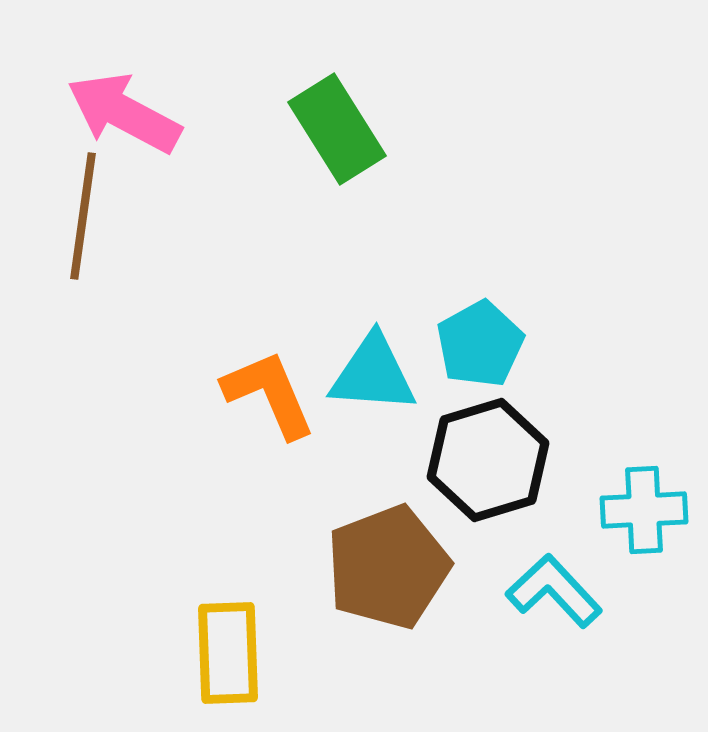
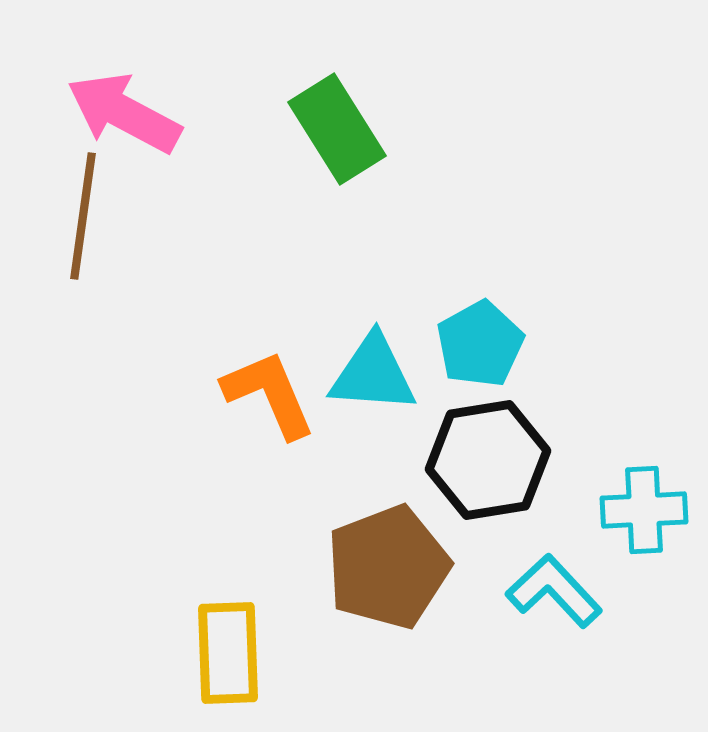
black hexagon: rotated 8 degrees clockwise
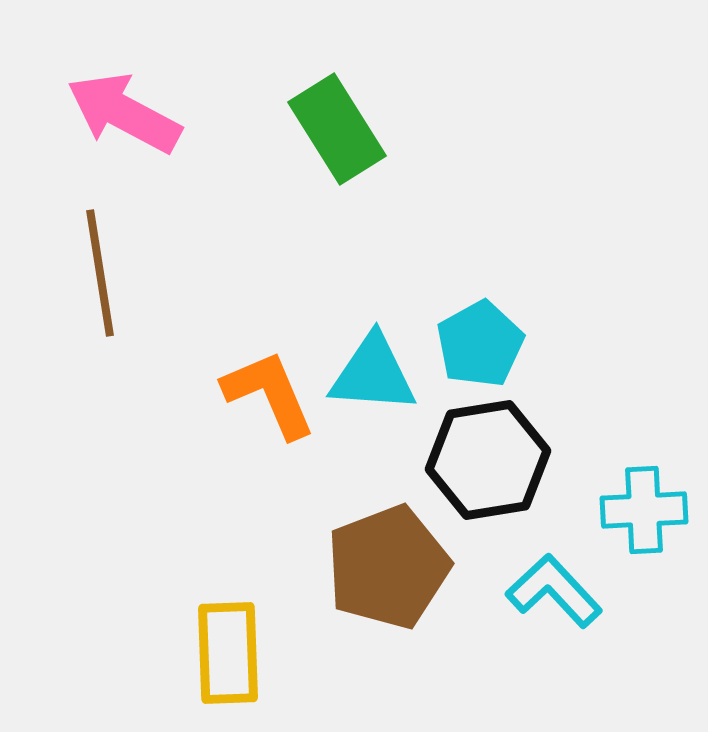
brown line: moved 17 px right, 57 px down; rotated 17 degrees counterclockwise
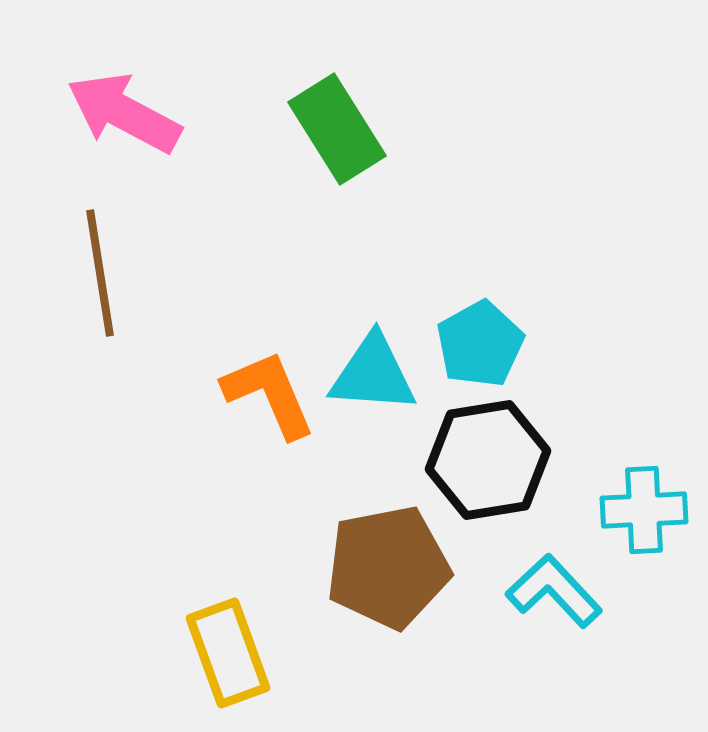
brown pentagon: rotated 10 degrees clockwise
yellow rectangle: rotated 18 degrees counterclockwise
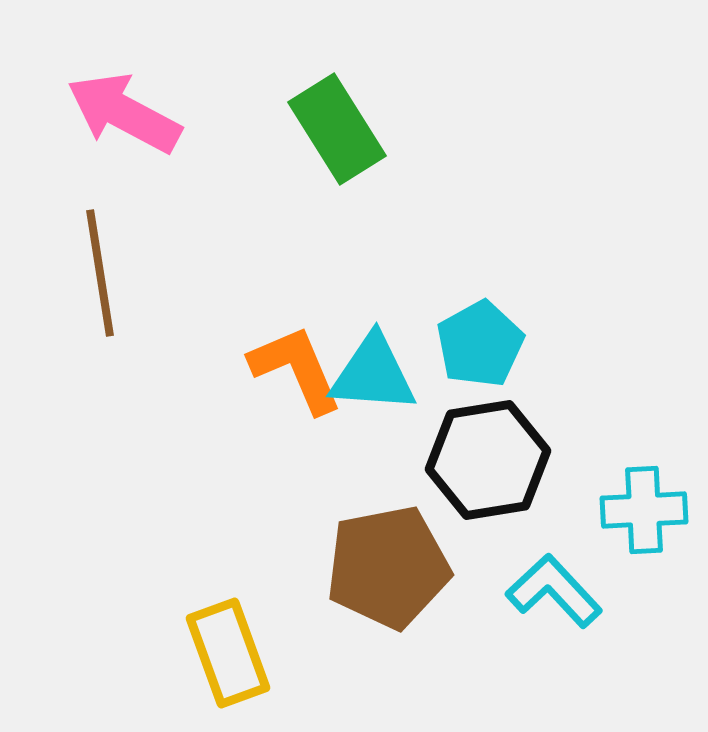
orange L-shape: moved 27 px right, 25 px up
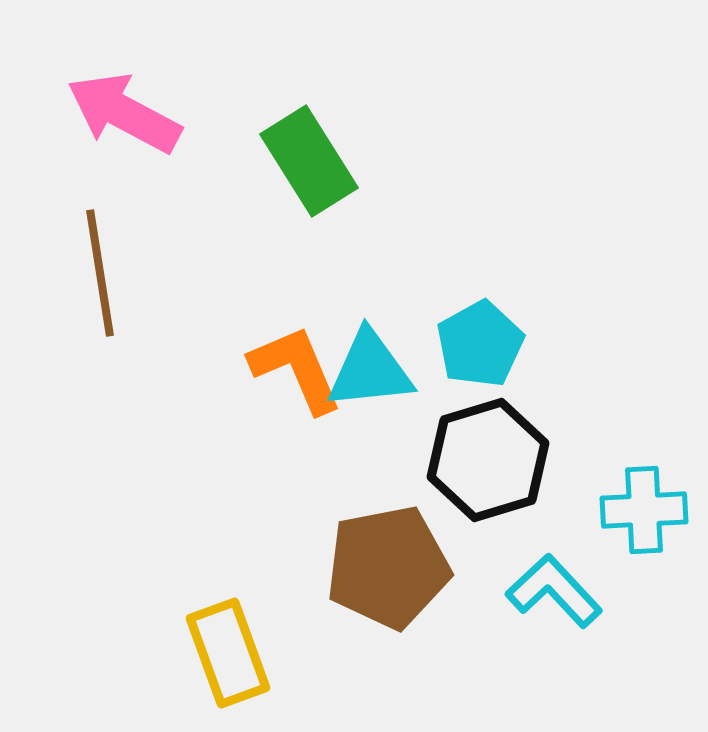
green rectangle: moved 28 px left, 32 px down
cyan triangle: moved 3 px left, 4 px up; rotated 10 degrees counterclockwise
black hexagon: rotated 8 degrees counterclockwise
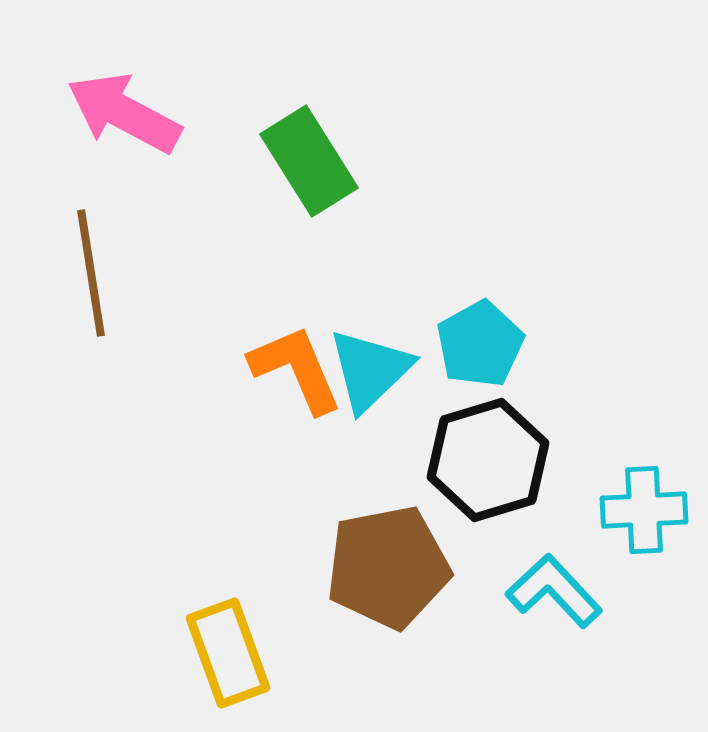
brown line: moved 9 px left
cyan triangle: rotated 38 degrees counterclockwise
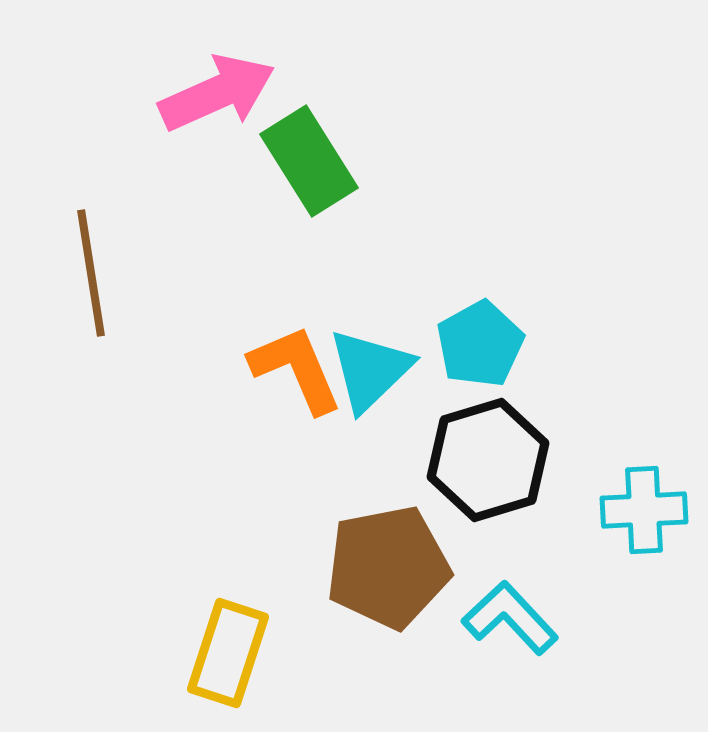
pink arrow: moved 93 px right, 20 px up; rotated 128 degrees clockwise
cyan L-shape: moved 44 px left, 27 px down
yellow rectangle: rotated 38 degrees clockwise
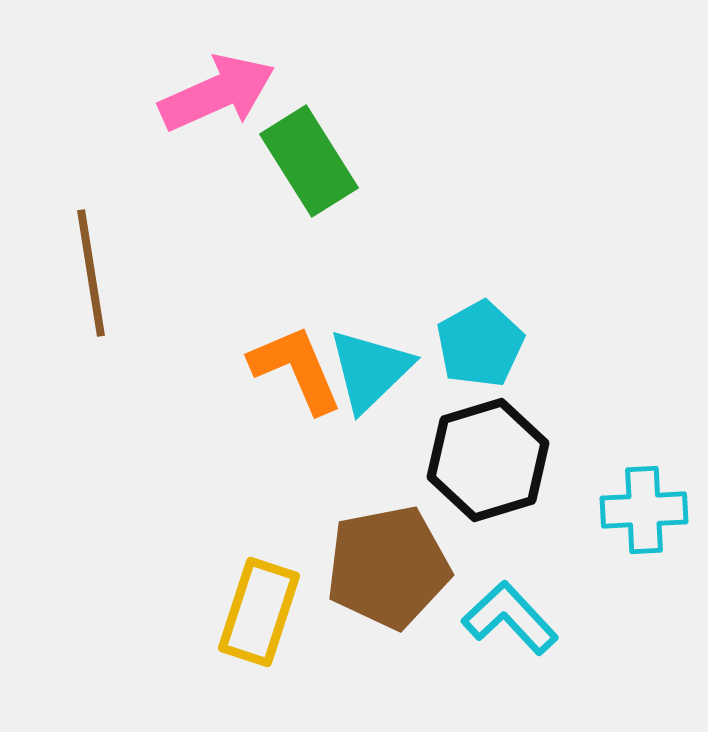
yellow rectangle: moved 31 px right, 41 px up
